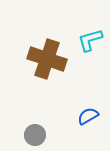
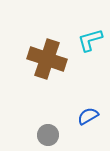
gray circle: moved 13 px right
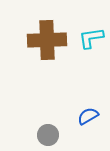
cyan L-shape: moved 1 px right, 2 px up; rotated 8 degrees clockwise
brown cross: moved 19 px up; rotated 21 degrees counterclockwise
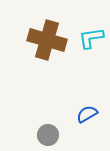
brown cross: rotated 18 degrees clockwise
blue semicircle: moved 1 px left, 2 px up
